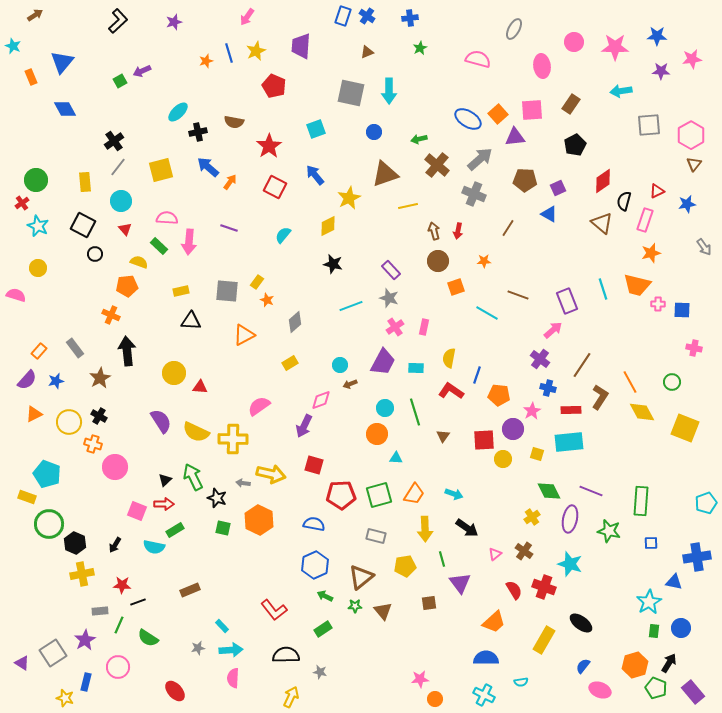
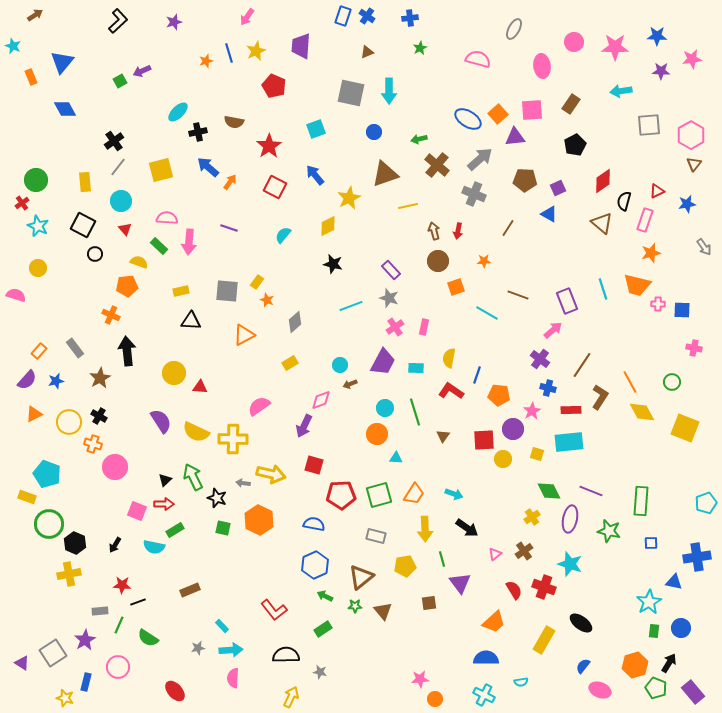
brown cross at (524, 551): rotated 18 degrees clockwise
yellow cross at (82, 574): moved 13 px left
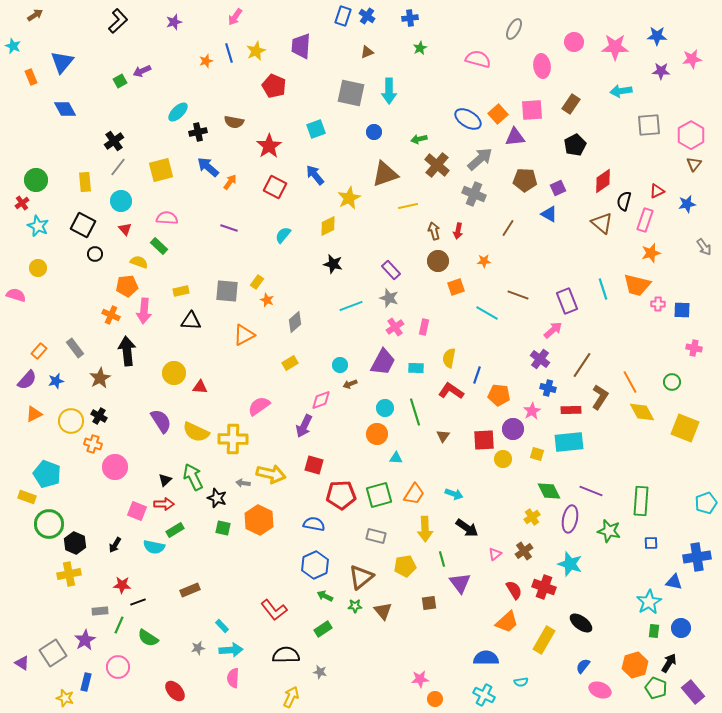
pink arrow at (247, 17): moved 12 px left
pink arrow at (189, 242): moved 45 px left, 69 px down
yellow circle at (69, 422): moved 2 px right, 1 px up
orange trapezoid at (494, 622): moved 13 px right
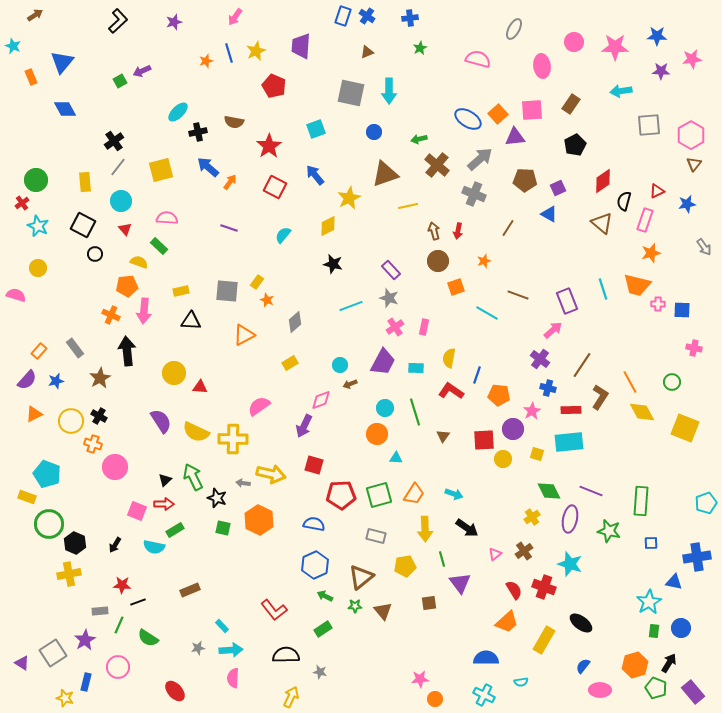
orange star at (484, 261): rotated 16 degrees counterclockwise
pink ellipse at (600, 690): rotated 20 degrees counterclockwise
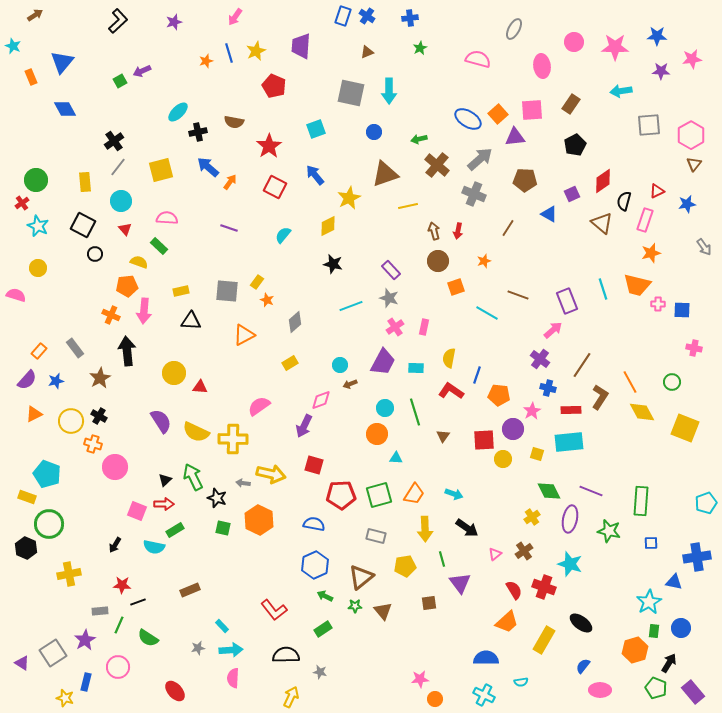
purple square at (558, 188): moved 14 px right, 6 px down
black hexagon at (75, 543): moved 49 px left, 5 px down
orange hexagon at (635, 665): moved 15 px up
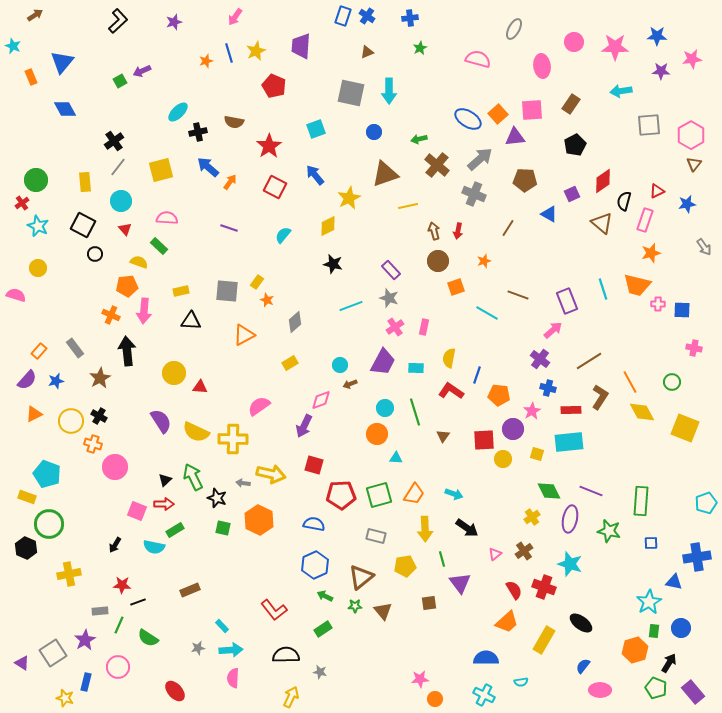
brown line at (582, 365): moved 7 px right, 4 px up; rotated 24 degrees clockwise
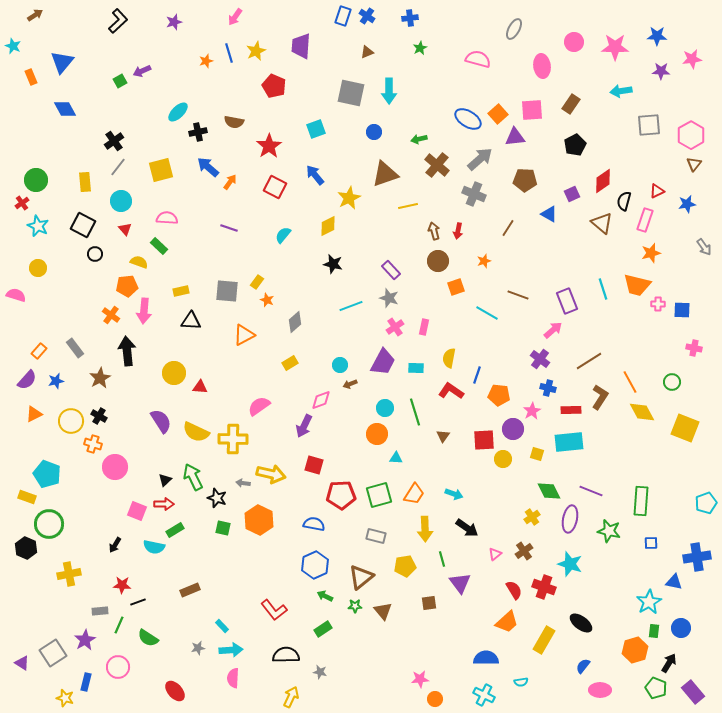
orange cross at (111, 315): rotated 12 degrees clockwise
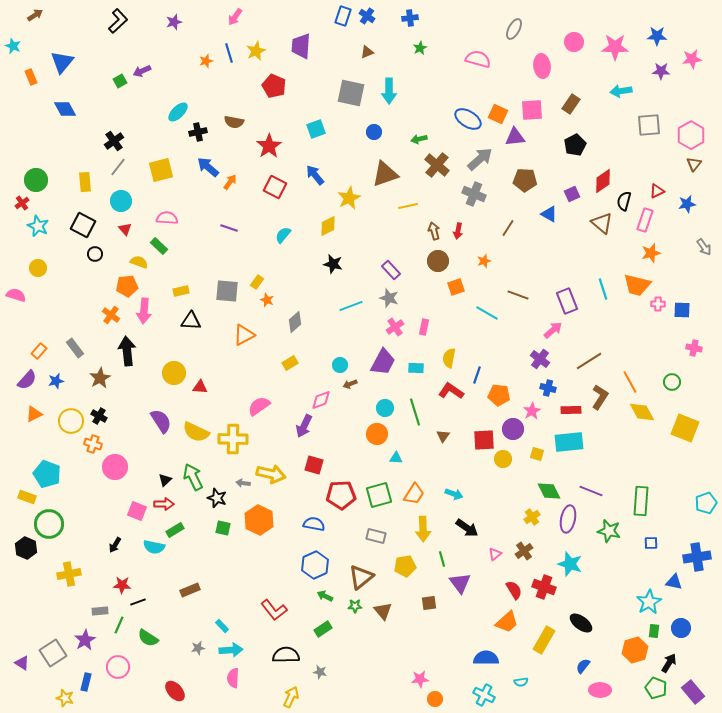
orange square at (498, 114): rotated 24 degrees counterclockwise
purple ellipse at (570, 519): moved 2 px left
yellow arrow at (425, 529): moved 2 px left
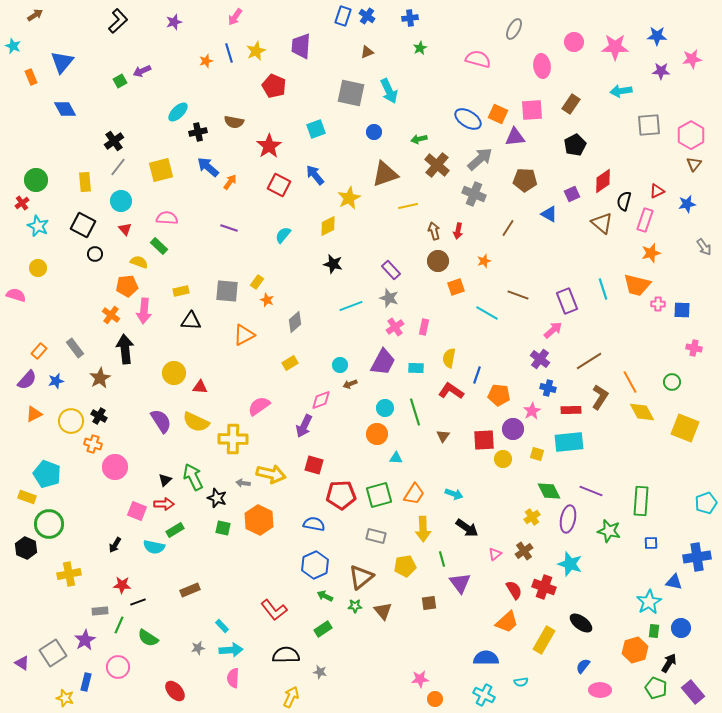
cyan arrow at (389, 91): rotated 25 degrees counterclockwise
red square at (275, 187): moved 4 px right, 2 px up
black arrow at (127, 351): moved 2 px left, 2 px up
yellow semicircle at (196, 432): moved 10 px up
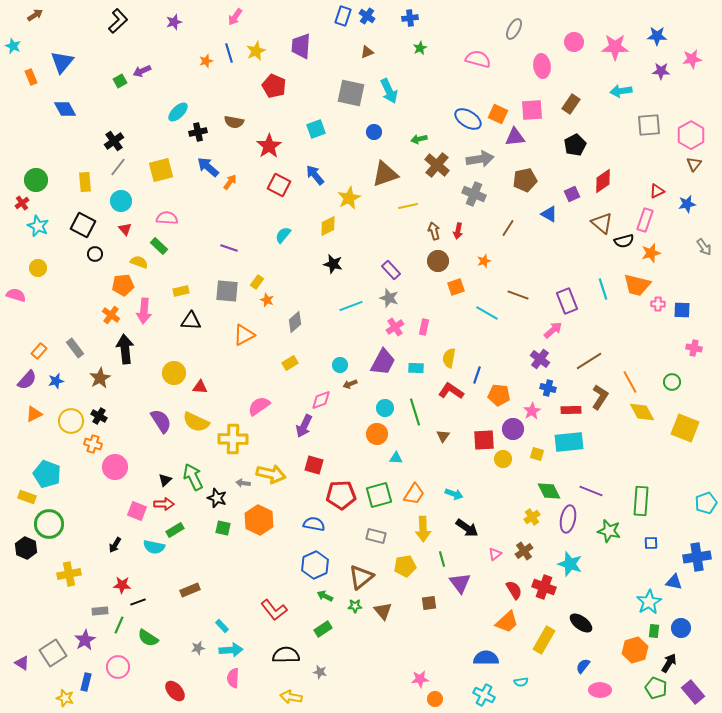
gray arrow at (480, 159): rotated 32 degrees clockwise
brown pentagon at (525, 180): rotated 15 degrees counterclockwise
black semicircle at (624, 201): moved 40 px down; rotated 120 degrees counterclockwise
purple line at (229, 228): moved 20 px down
orange pentagon at (127, 286): moved 4 px left, 1 px up
yellow arrow at (291, 697): rotated 105 degrees counterclockwise
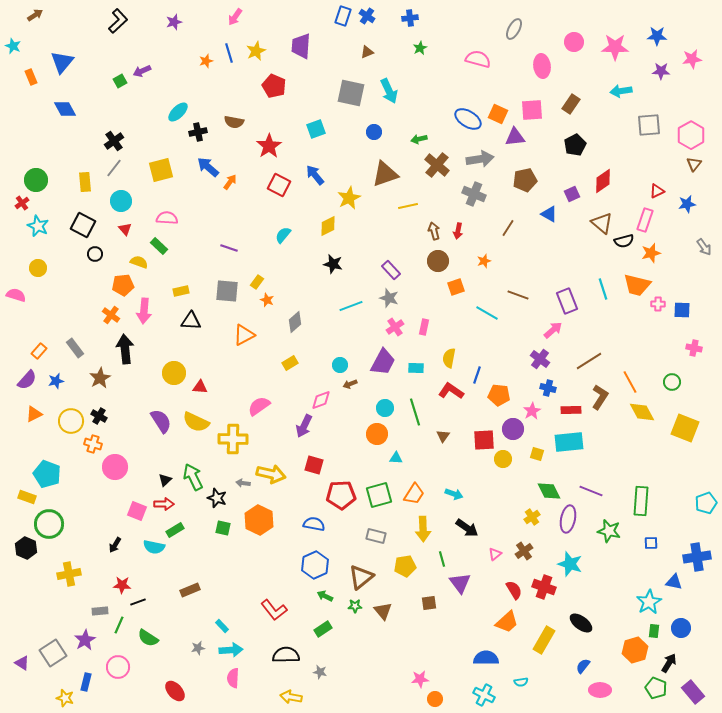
gray line at (118, 167): moved 4 px left, 1 px down
